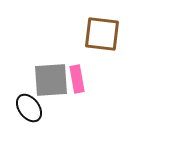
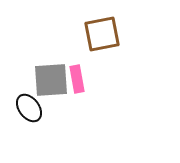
brown square: rotated 18 degrees counterclockwise
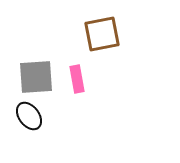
gray square: moved 15 px left, 3 px up
black ellipse: moved 8 px down
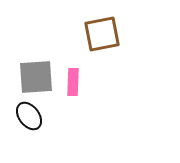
pink rectangle: moved 4 px left, 3 px down; rotated 12 degrees clockwise
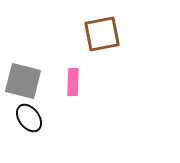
gray square: moved 13 px left, 4 px down; rotated 18 degrees clockwise
black ellipse: moved 2 px down
